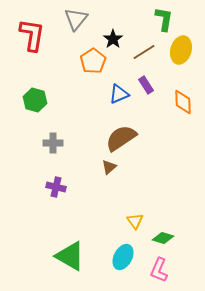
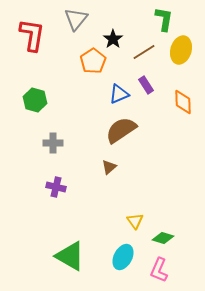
brown semicircle: moved 8 px up
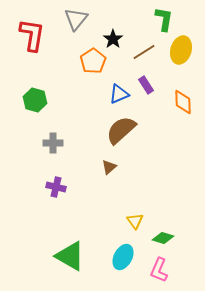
brown semicircle: rotated 8 degrees counterclockwise
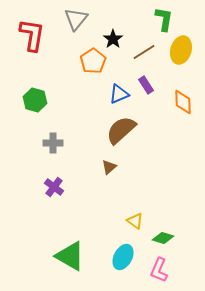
purple cross: moved 2 px left; rotated 24 degrees clockwise
yellow triangle: rotated 18 degrees counterclockwise
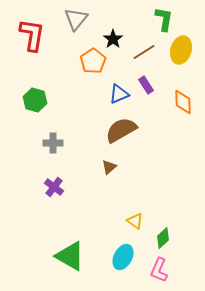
brown semicircle: rotated 12 degrees clockwise
green diamond: rotated 60 degrees counterclockwise
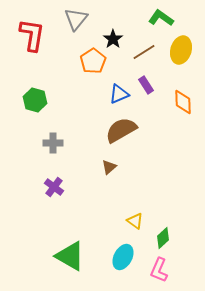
green L-shape: moved 3 px left, 1 px up; rotated 65 degrees counterclockwise
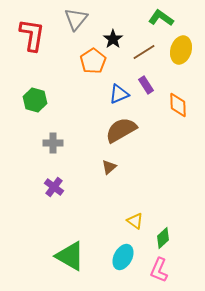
orange diamond: moved 5 px left, 3 px down
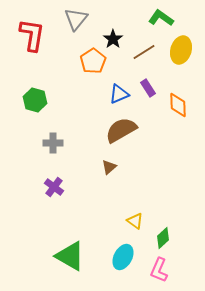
purple rectangle: moved 2 px right, 3 px down
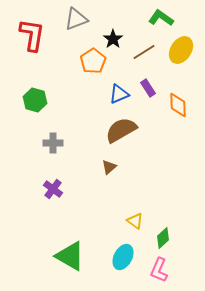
gray triangle: rotated 30 degrees clockwise
yellow ellipse: rotated 16 degrees clockwise
purple cross: moved 1 px left, 2 px down
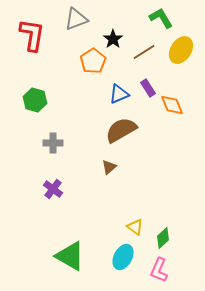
green L-shape: rotated 25 degrees clockwise
orange diamond: moved 6 px left; rotated 20 degrees counterclockwise
yellow triangle: moved 6 px down
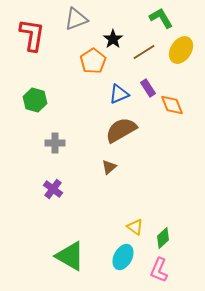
gray cross: moved 2 px right
